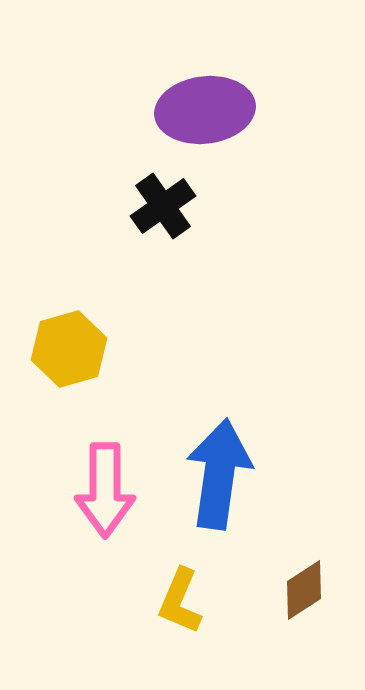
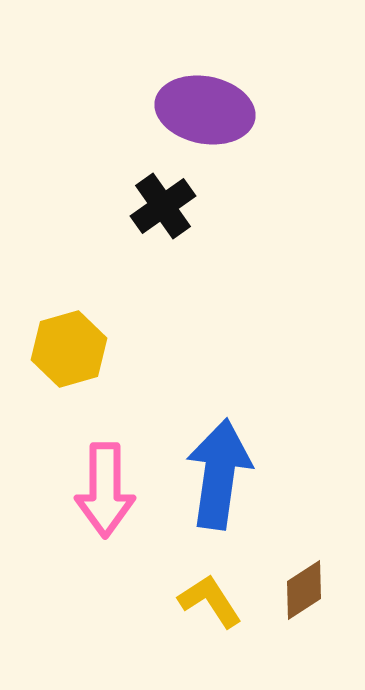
purple ellipse: rotated 18 degrees clockwise
yellow L-shape: moved 30 px right; rotated 124 degrees clockwise
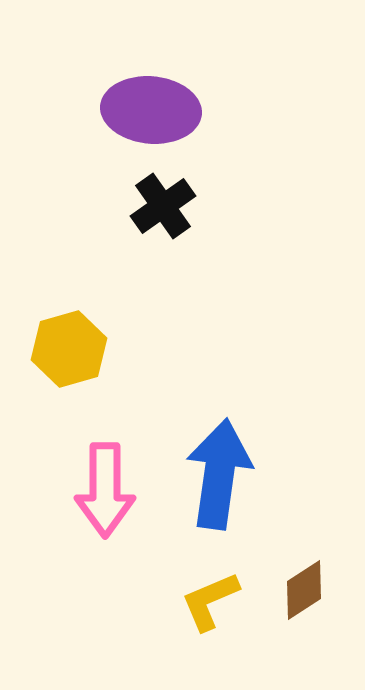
purple ellipse: moved 54 px left; rotated 6 degrees counterclockwise
yellow L-shape: rotated 80 degrees counterclockwise
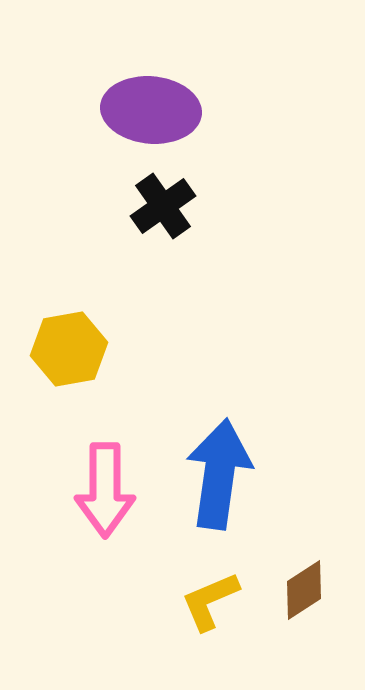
yellow hexagon: rotated 6 degrees clockwise
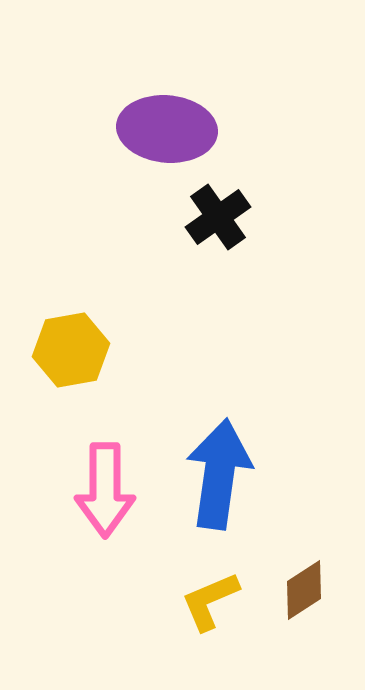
purple ellipse: moved 16 px right, 19 px down
black cross: moved 55 px right, 11 px down
yellow hexagon: moved 2 px right, 1 px down
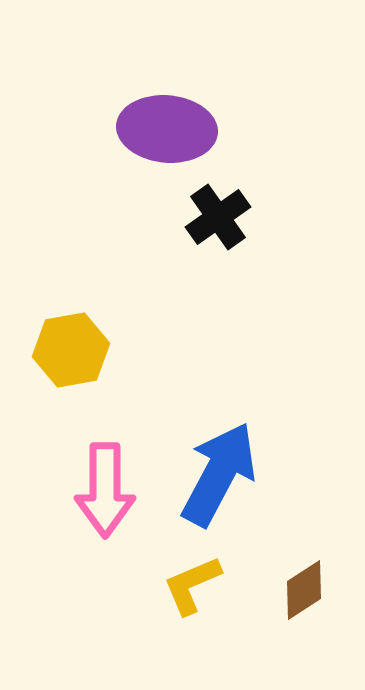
blue arrow: rotated 20 degrees clockwise
yellow L-shape: moved 18 px left, 16 px up
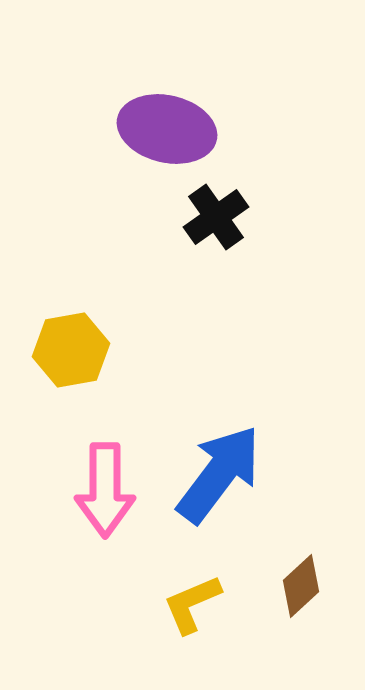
purple ellipse: rotated 8 degrees clockwise
black cross: moved 2 px left
blue arrow: rotated 9 degrees clockwise
yellow L-shape: moved 19 px down
brown diamond: moved 3 px left, 4 px up; rotated 10 degrees counterclockwise
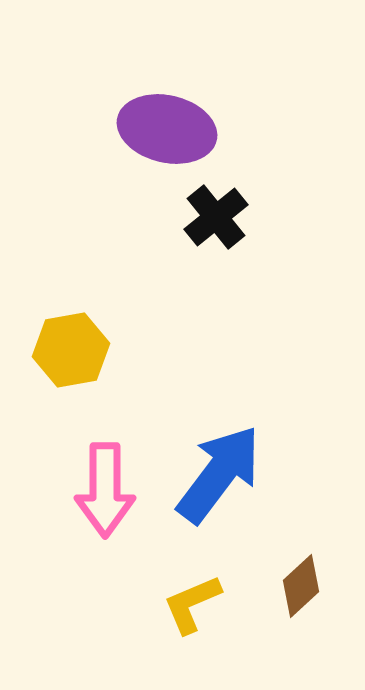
black cross: rotated 4 degrees counterclockwise
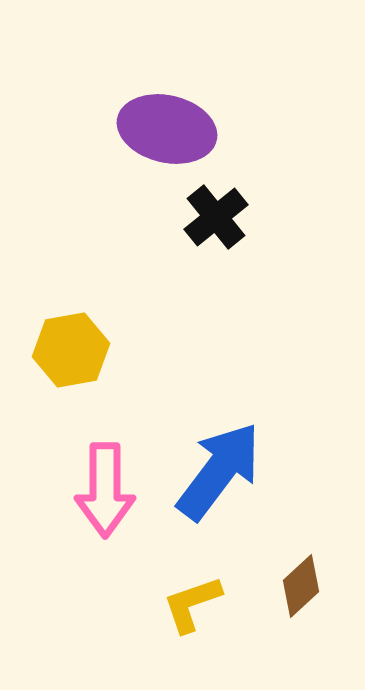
blue arrow: moved 3 px up
yellow L-shape: rotated 4 degrees clockwise
